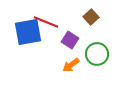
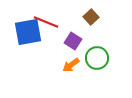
purple square: moved 3 px right, 1 px down
green circle: moved 4 px down
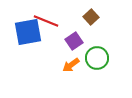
red line: moved 1 px up
purple square: moved 1 px right; rotated 24 degrees clockwise
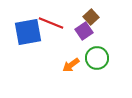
red line: moved 5 px right, 2 px down
purple square: moved 10 px right, 10 px up
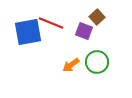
brown square: moved 6 px right
purple square: rotated 36 degrees counterclockwise
green circle: moved 4 px down
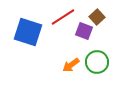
red line: moved 12 px right, 6 px up; rotated 55 degrees counterclockwise
blue square: rotated 28 degrees clockwise
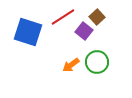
purple square: rotated 18 degrees clockwise
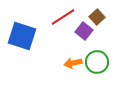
blue square: moved 6 px left, 4 px down
orange arrow: moved 2 px right, 2 px up; rotated 24 degrees clockwise
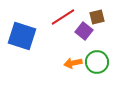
brown square: rotated 28 degrees clockwise
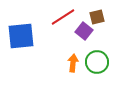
blue square: moved 1 px left; rotated 24 degrees counterclockwise
orange arrow: rotated 108 degrees clockwise
